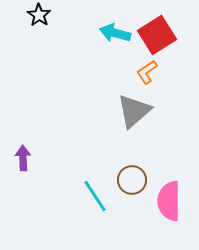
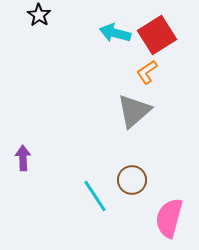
pink semicircle: moved 17 px down; rotated 15 degrees clockwise
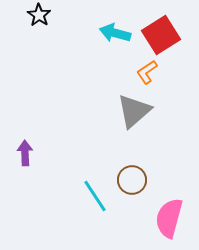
red square: moved 4 px right
purple arrow: moved 2 px right, 5 px up
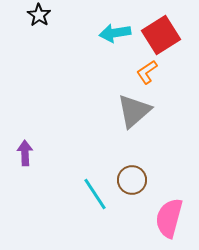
cyan arrow: rotated 24 degrees counterclockwise
cyan line: moved 2 px up
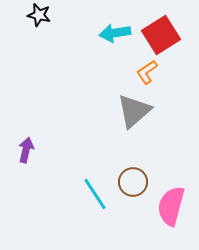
black star: rotated 20 degrees counterclockwise
purple arrow: moved 1 px right, 3 px up; rotated 15 degrees clockwise
brown circle: moved 1 px right, 2 px down
pink semicircle: moved 2 px right, 12 px up
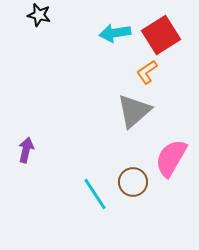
pink semicircle: moved 48 px up; rotated 15 degrees clockwise
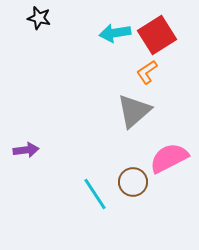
black star: moved 3 px down
red square: moved 4 px left
purple arrow: rotated 70 degrees clockwise
pink semicircle: moved 2 px left; rotated 33 degrees clockwise
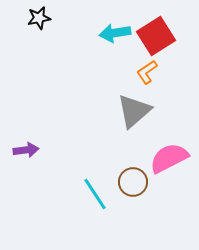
black star: rotated 25 degrees counterclockwise
red square: moved 1 px left, 1 px down
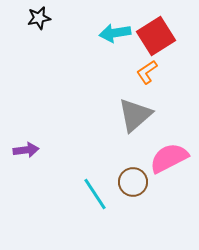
gray triangle: moved 1 px right, 4 px down
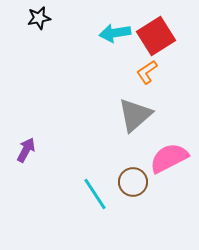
purple arrow: rotated 55 degrees counterclockwise
